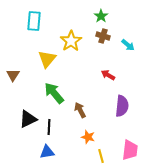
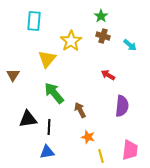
cyan arrow: moved 2 px right
black triangle: rotated 18 degrees clockwise
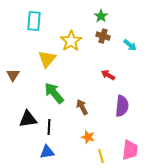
brown arrow: moved 2 px right, 3 px up
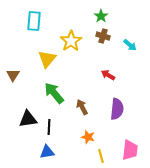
purple semicircle: moved 5 px left, 3 px down
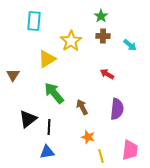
brown cross: rotated 16 degrees counterclockwise
yellow triangle: rotated 18 degrees clockwise
red arrow: moved 1 px left, 1 px up
black triangle: rotated 30 degrees counterclockwise
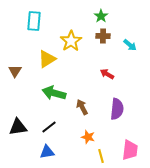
brown triangle: moved 2 px right, 4 px up
green arrow: rotated 35 degrees counterclockwise
black triangle: moved 10 px left, 8 px down; rotated 30 degrees clockwise
black line: rotated 49 degrees clockwise
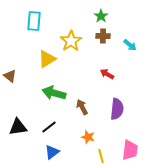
brown triangle: moved 5 px left, 5 px down; rotated 24 degrees counterclockwise
blue triangle: moved 5 px right; rotated 28 degrees counterclockwise
